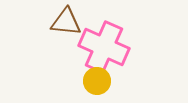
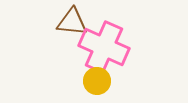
brown triangle: moved 6 px right
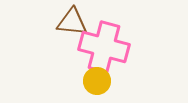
pink cross: rotated 9 degrees counterclockwise
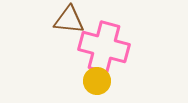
brown triangle: moved 3 px left, 2 px up
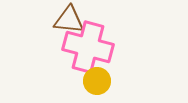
pink cross: moved 16 px left
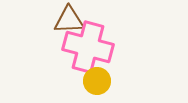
brown triangle: rotated 8 degrees counterclockwise
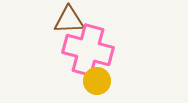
pink cross: moved 3 px down
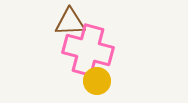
brown triangle: moved 1 px right, 2 px down
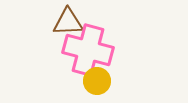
brown triangle: moved 2 px left
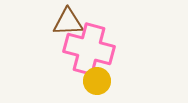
pink cross: moved 1 px right, 1 px up
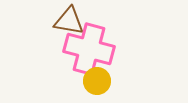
brown triangle: moved 1 px right, 1 px up; rotated 12 degrees clockwise
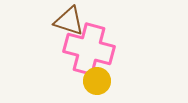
brown triangle: rotated 8 degrees clockwise
